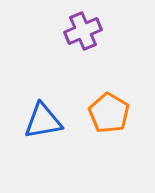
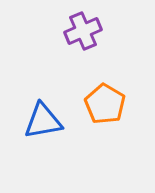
orange pentagon: moved 4 px left, 9 px up
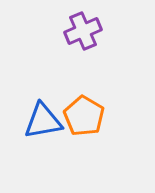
orange pentagon: moved 21 px left, 12 px down
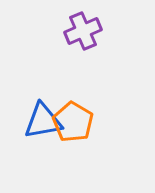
orange pentagon: moved 11 px left, 6 px down
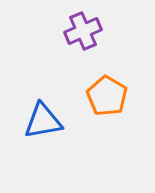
orange pentagon: moved 34 px right, 26 px up
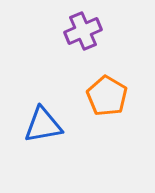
blue triangle: moved 4 px down
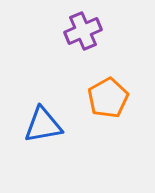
orange pentagon: moved 1 px right, 2 px down; rotated 12 degrees clockwise
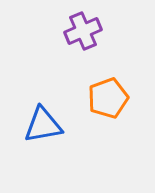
orange pentagon: rotated 9 degrees clockwise
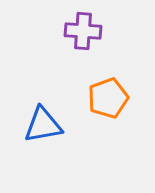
purple cross: rotated 27 degrees clockwise
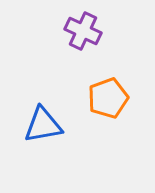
purple cross: rotated 21 degrees clockwise
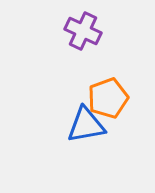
blue triangle: moved 43 px right
